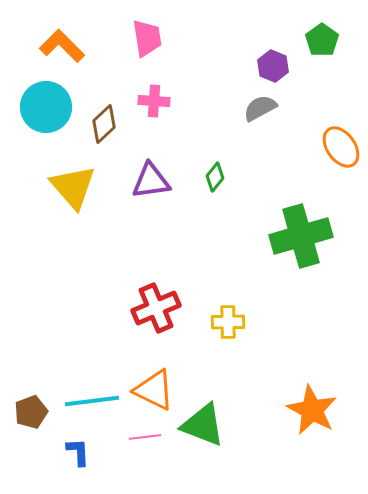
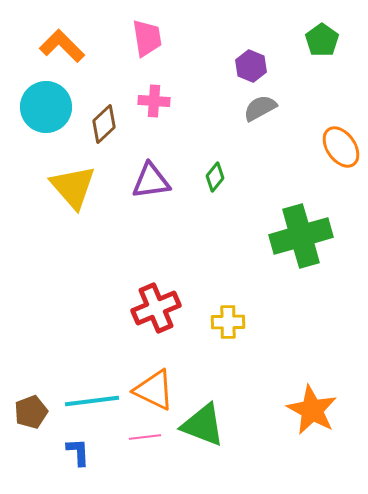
purple hexagon: moved 22 px left
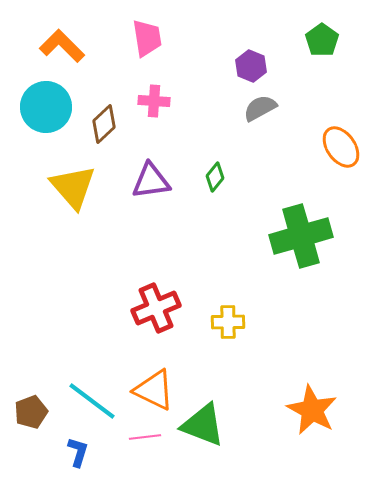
cyan line: rotated 44 degrees clockwise
blue L-shape: rotated 20 degrees clockwise
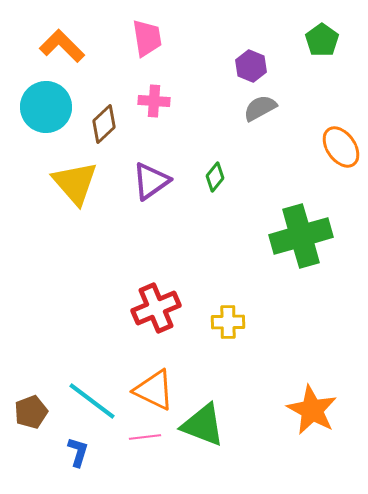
purple triangle: rotated 27 degrees counterclockwise
yellow triangle: moved 2 px right, 4 px up
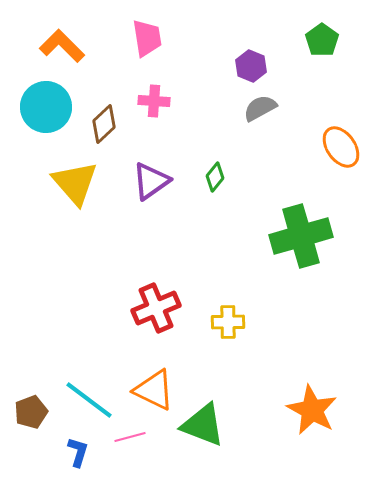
cyan line: moved 3 px left, 1 px up
pink line: moved 15 px left; rotated 8 degrees counterclockwise
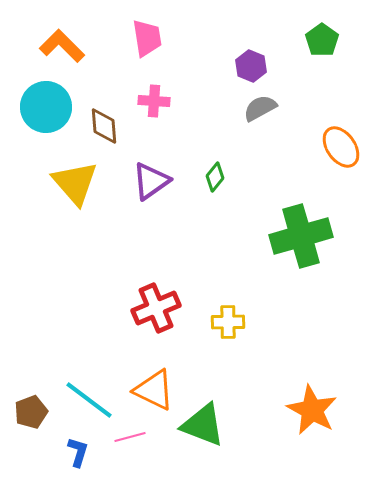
brown diamond: moved 2 px down; rotated 51 degrees counterclockwise
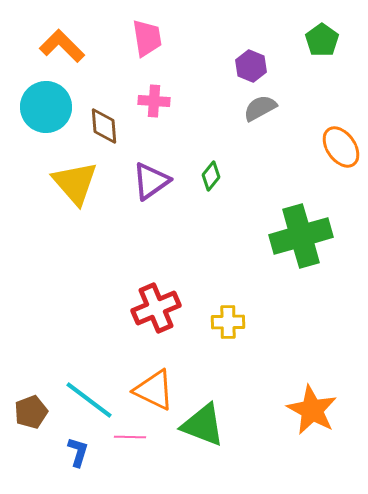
green diamond: moved 4 px left, 1 px up
pink line: rotated 16 degrees clockwise
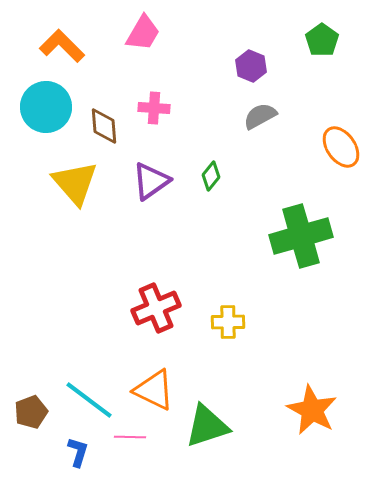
pink trapezoid: moved 4 px left, 5 px up; rotated 39 degrees clockwise
pink cross: moved 7 px down
gray semicircle: moved 8 px down
green triangle: moved 4 px right, 1 px down; rotated 39 degrees counterclockwise
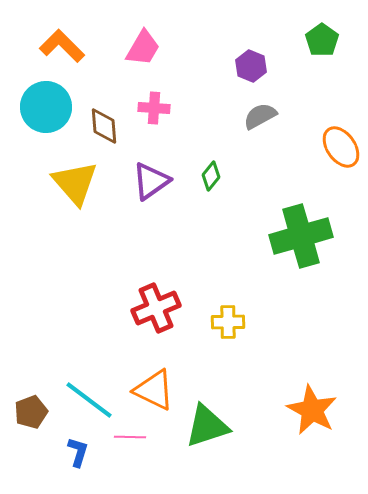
pink trapezoid: moved 15 px down
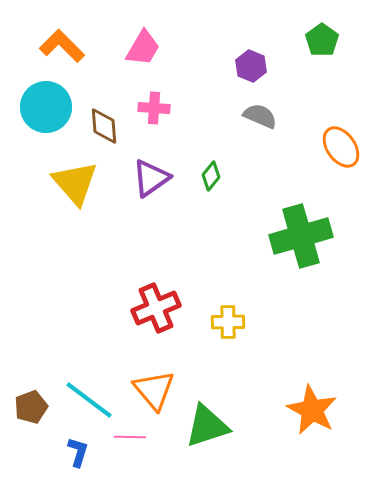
gray semicircle: rotated 52 degrees clockwise
purple triangle: moved 3 px up
orange triangle: rotated 24 degrees clockwise
brown pentagon: moved 5 px up
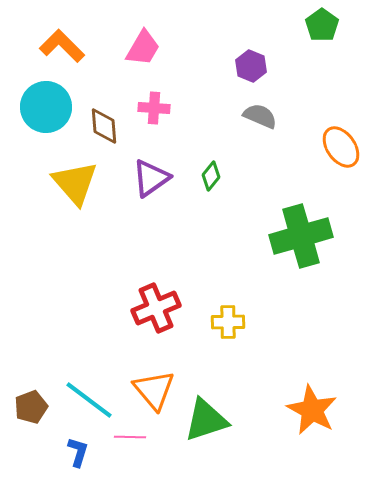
green pentagon: moved 15 px up
green triangle: moved 1 px left, 6 px up
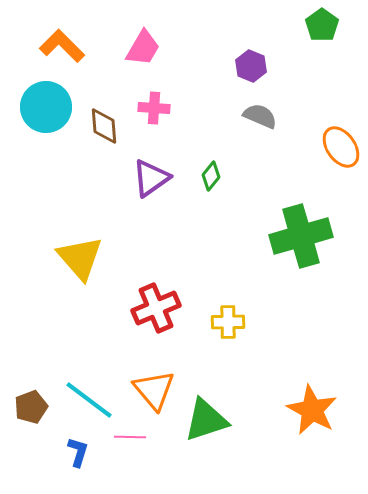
yellow triangle: moved 5 px right, 75 px down
